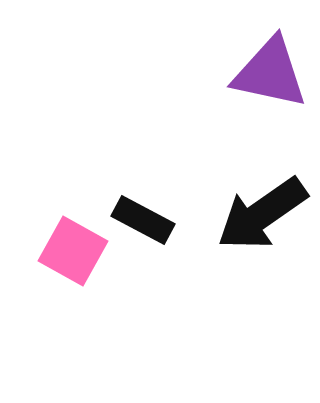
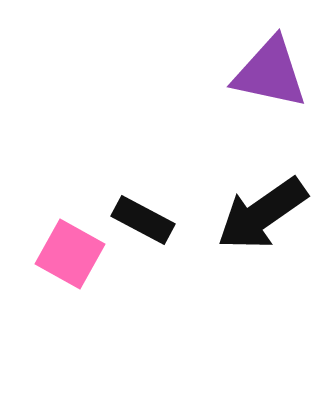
pink square: moved 3 px left, 3 px down
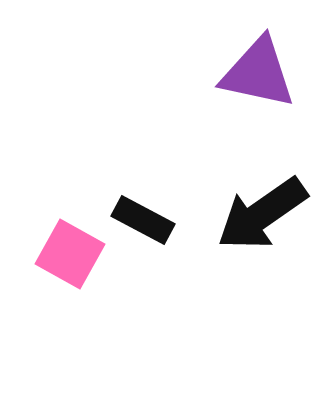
purple triangle: moved 12 px left
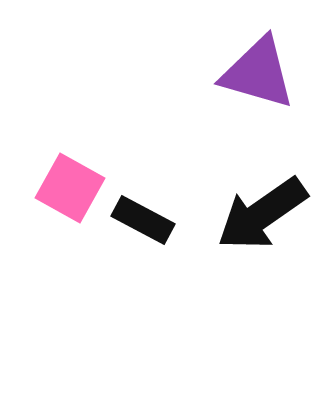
purple triangle: rotated 4 degrees clockwise
pink square: moved 66 px up
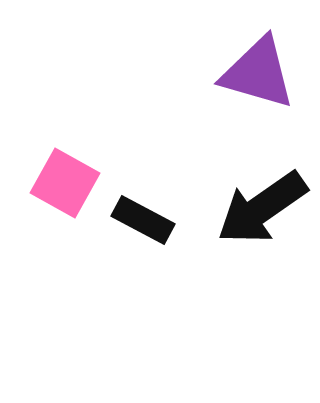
pink square: moved 5 px left, 5 px up
black arrow: moved 6 px up
